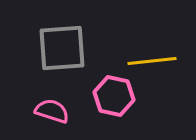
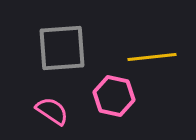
yellow line: moved 4 px up
pink semicircle: rotated 16 degrees clockwise
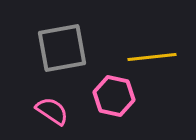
gray square: rotated 6 degrees counterclockwise
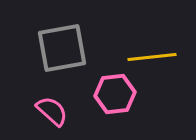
pink hexagon: moved 1 px right, 2 px up; rotated 18 degrees counterclockwise
pink semicircle: rotated 8 degrees clockwise
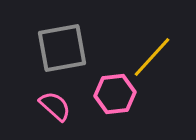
yellow line: rotated 42 degrees counterclockwise
pink semicircle: moved 3 px right, 5 px up
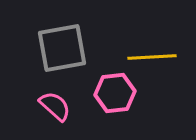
yellow line: rotated 45 degrees clockwise
pink hexagon: moved 1 px up
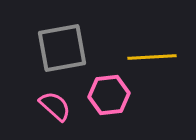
pink hexagon: moved 6 px left, 2 px down
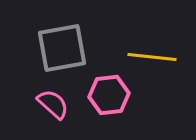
yellow line: rotated 9 degrees clockwise
pink semicircle: moved 2 px left, 2 px up
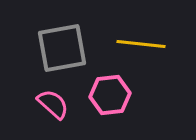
yellow line: moved 11 px left, 13 px up
pink hexagon: moved 1 px right
